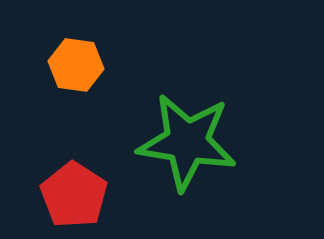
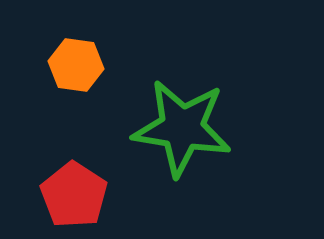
green star: moved 5 px left, 14 px up
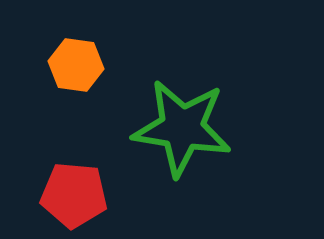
red pentagon: rotated 28 degrees counterclockwise
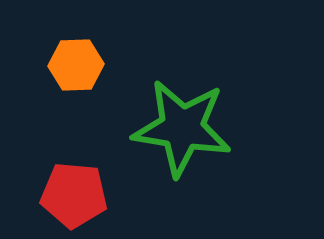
orange hexagon: rotated 10 degrees counterclockwise
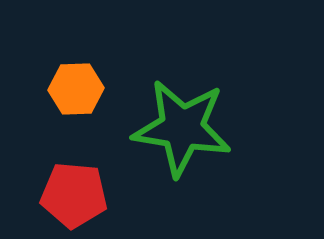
orange hexagon: moved 24 px down
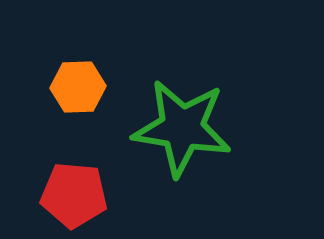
orange hexagon: moved 2 px right, 2 px up
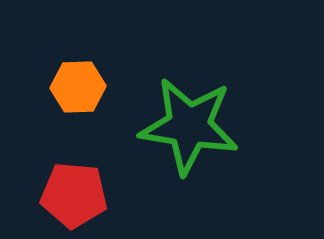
green star: moved 7 px right, 2 px up
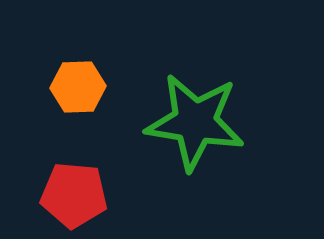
green star: moved 6 px right, 4 px up
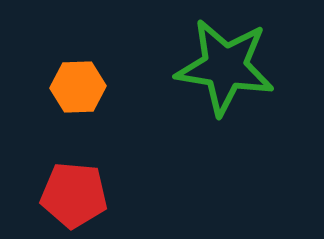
green star: moved 30 px right, 55 px up
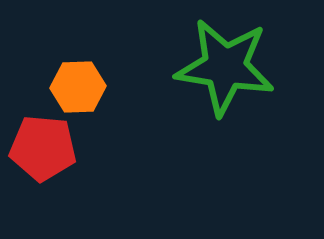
red pentagon: moved 31 px left, 47 px up
